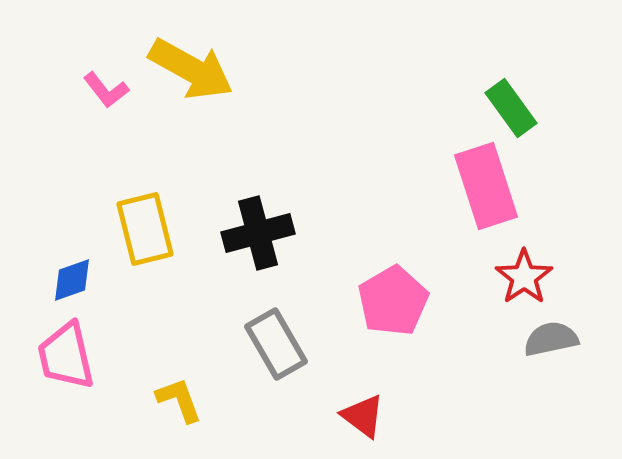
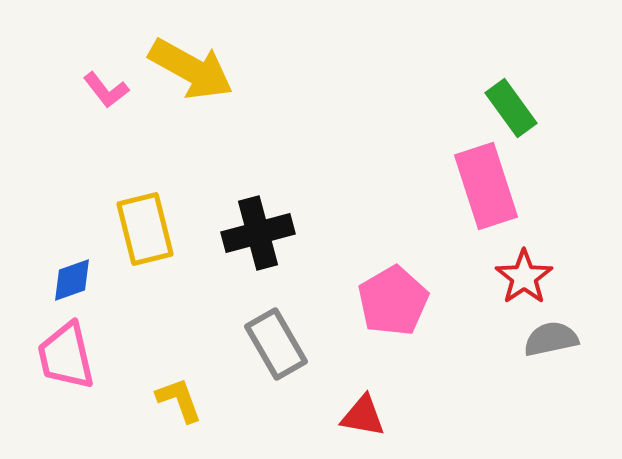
red triangle: rotated 27 degrees counterclockwise
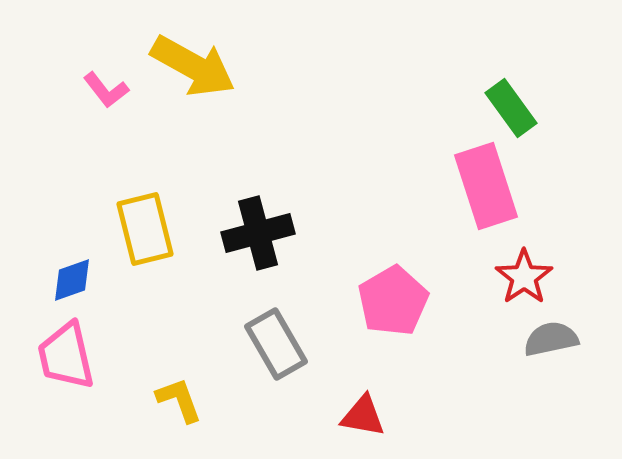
yellow arrow: moved 2 px right, 3 px up
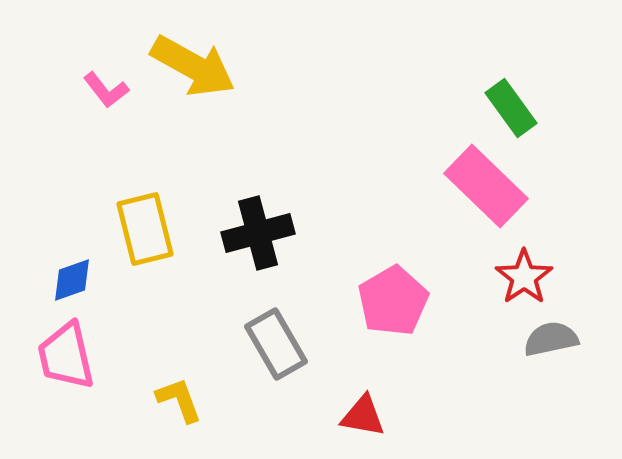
pink rectangle: rotated 28 degrees counterclockwise
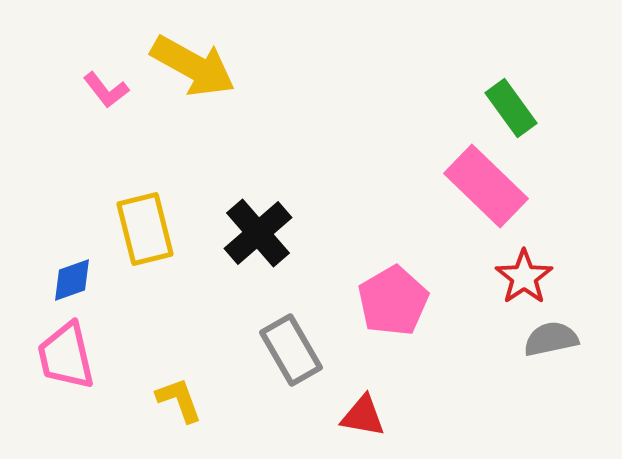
black cross: rotated 26 degrees counterclockwise
gray rectangle: moved 15 px right, 6 px down
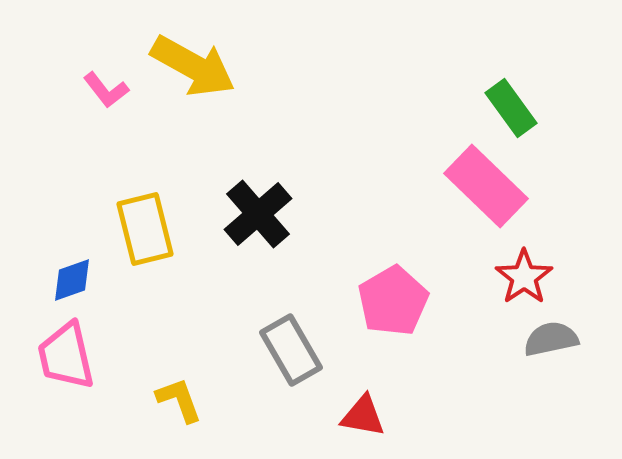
black cross: moved 19 px up
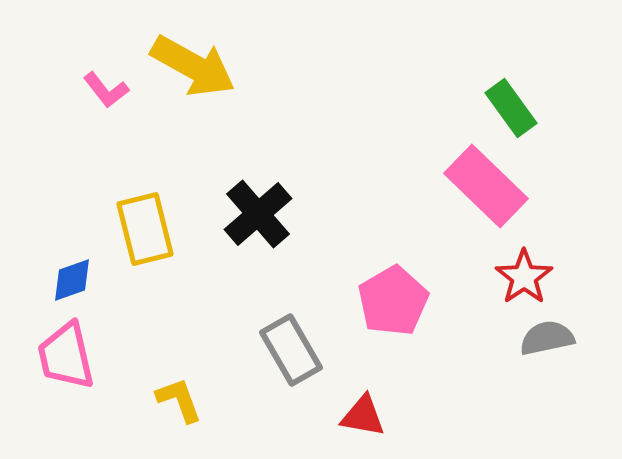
gray semicircle: moved 4 px left, 1 px up
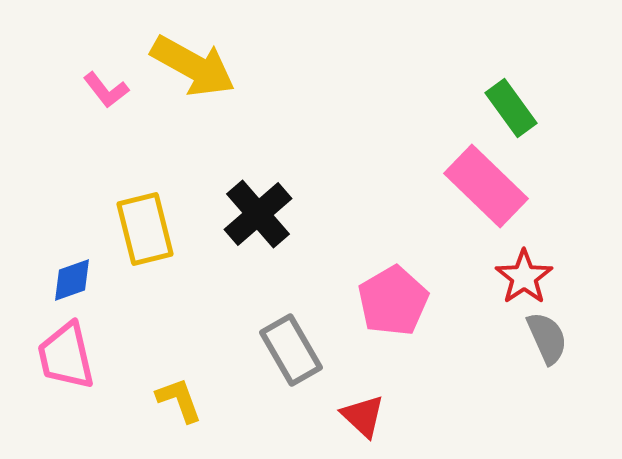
gray semicircle: rotated 78 degrees clockwise
red triangle: rotated 33 degrees clockwise
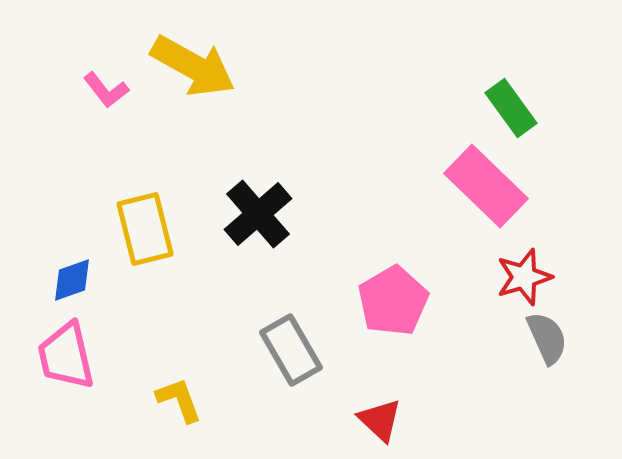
red star: rotated 18 degrees clockwise
red triangle: moved 17 px right, 4 px down
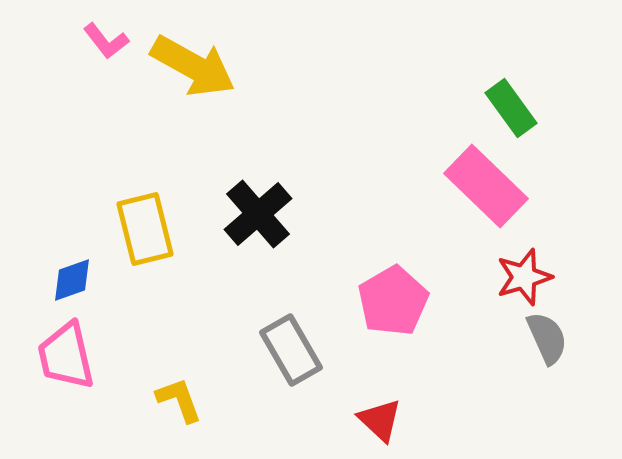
pink L-shape: moved 49 px up
